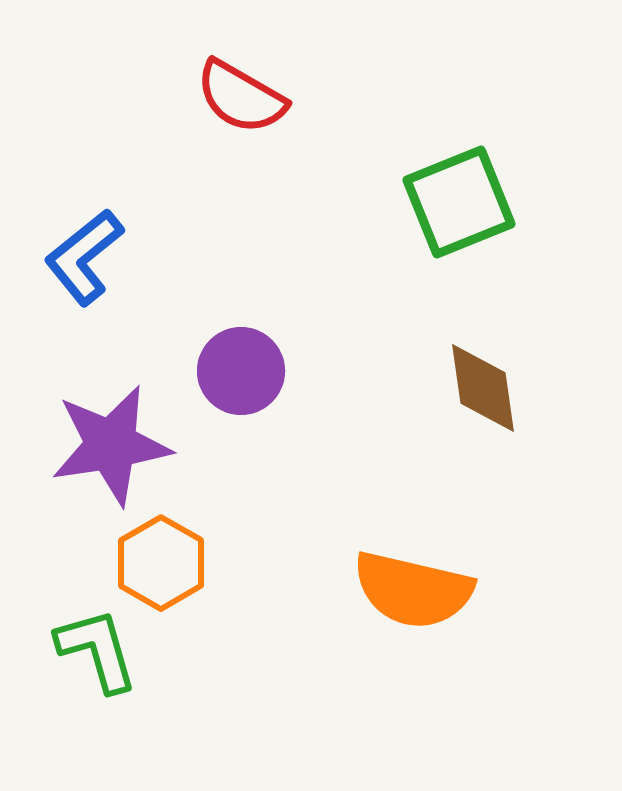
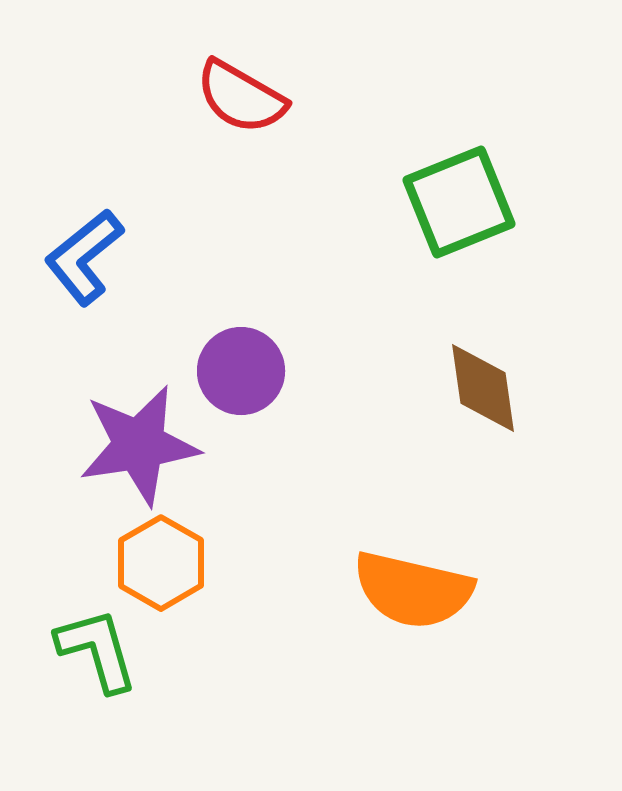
purple star: moved 28 px right
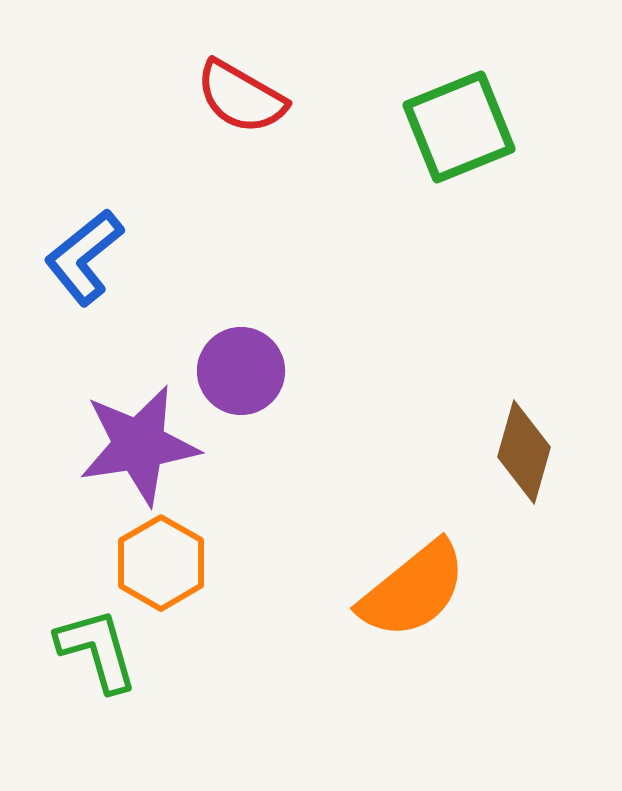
green square: moved 75 px up
brown diamond: moved 41 px right, 64 px down; rotated 24 degrees clockwise
orange semicircle: rotated 52 degrees counterclockwise
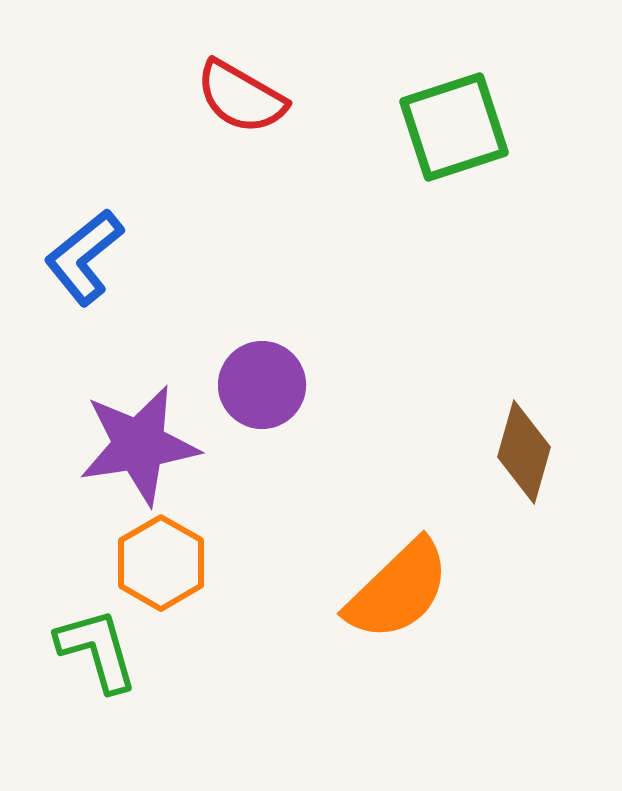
green square: moved 5 px left; rotated 4 degrees clockwise
purple circle: moved 21 px right, 14 px down
orange semicircle: moved 15 px left; rotated 5 degrees counterclockwise
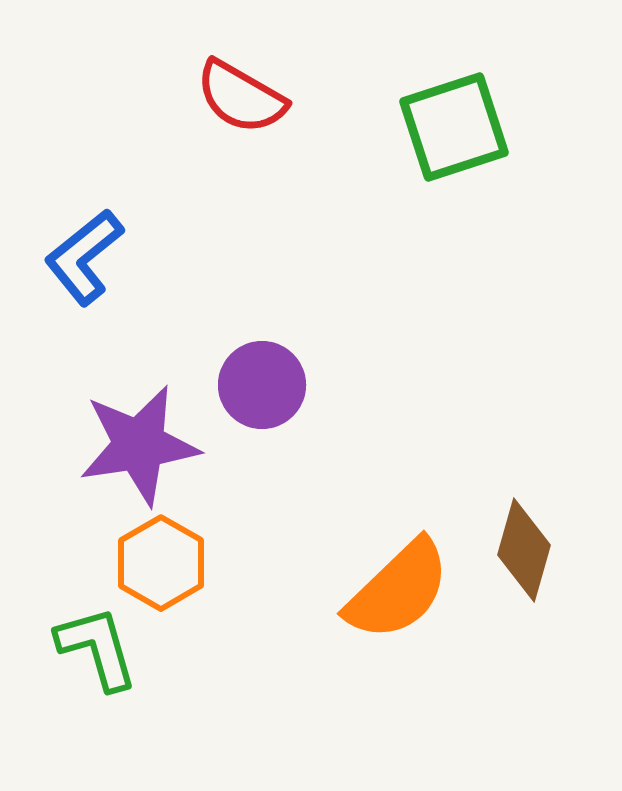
brown diamond: moved 98 px down
green L-shape: moved 2 px up
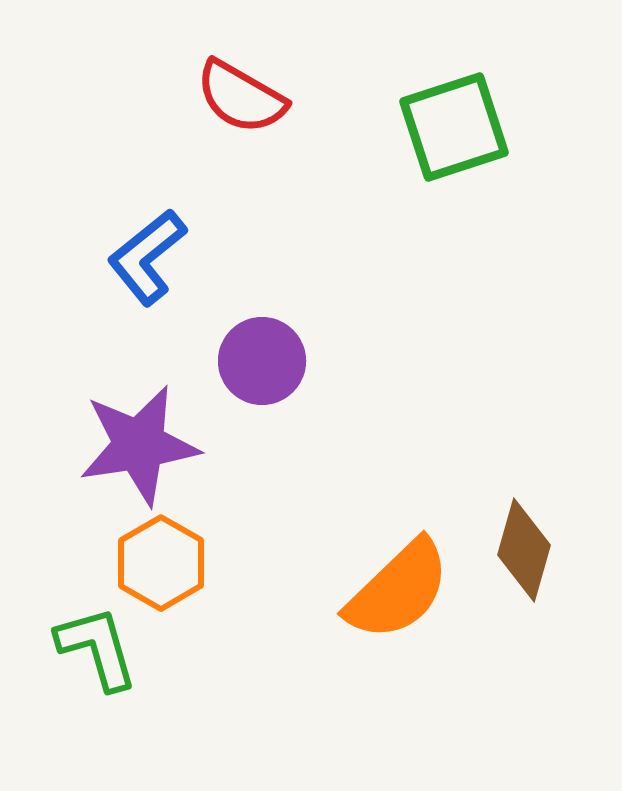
blue L-shape: moved 63 px right
purple circle: moved 24 px up
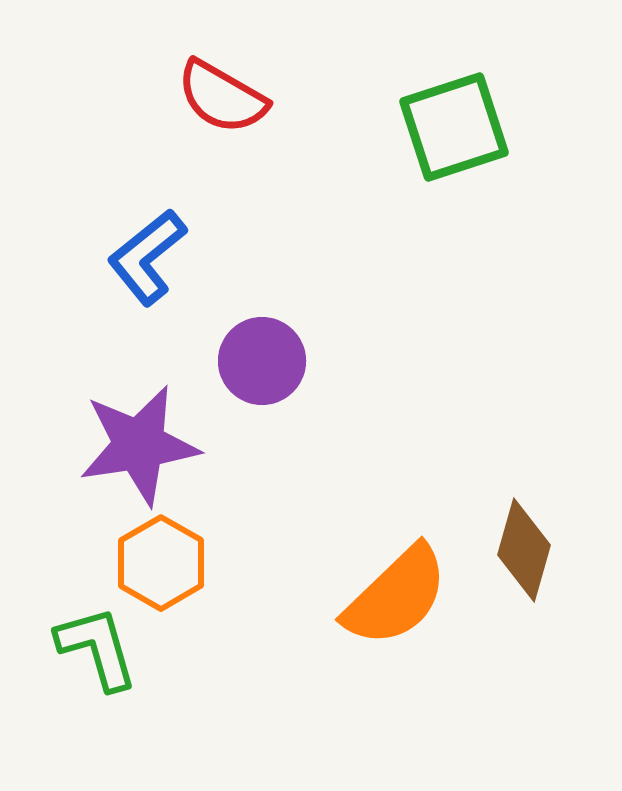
red semicircle: moved 19 px left
orange semicircle: moved 2 px left, 6 px down
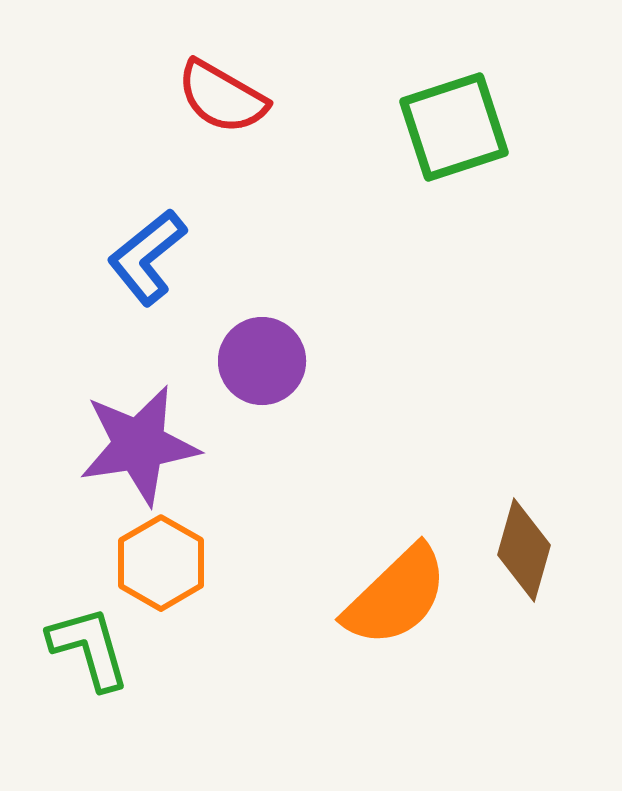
green L-shape: moved 8 px left
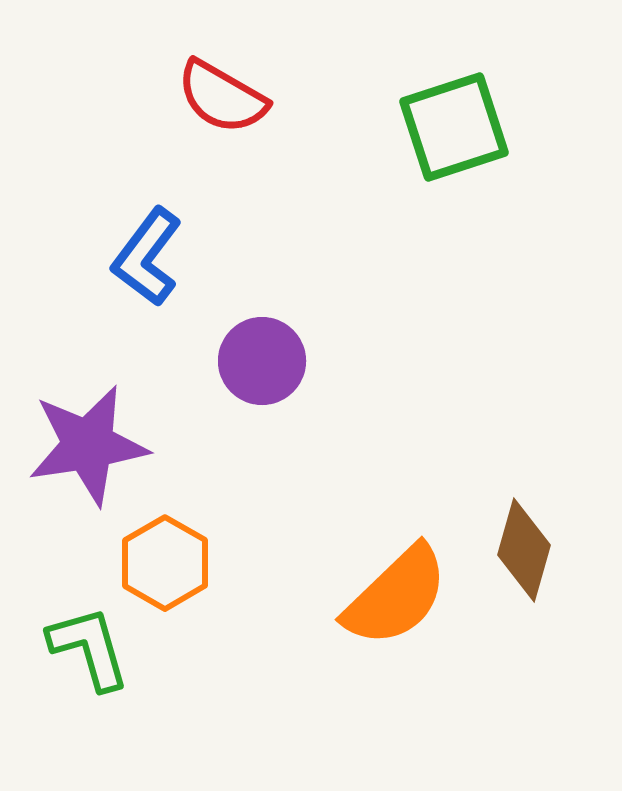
blue L-shape: rotated 14 degrees counterclockwise
purple star: moved 51 px left
orange hexagon: moved 4 px right
